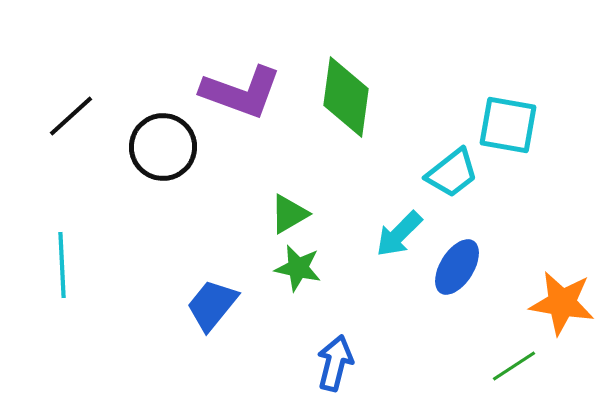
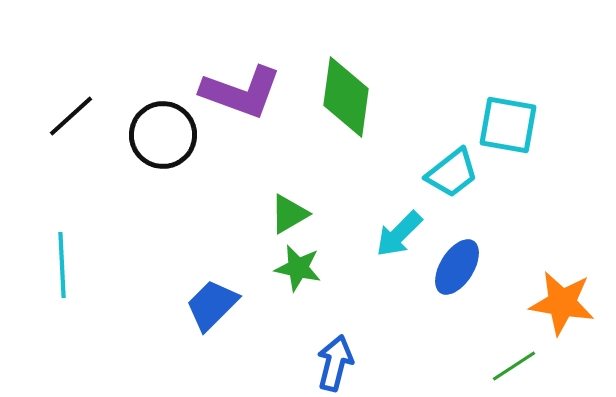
black circle: moved 12 px up
blue trapezoid: rotated 6 degrees clockwise
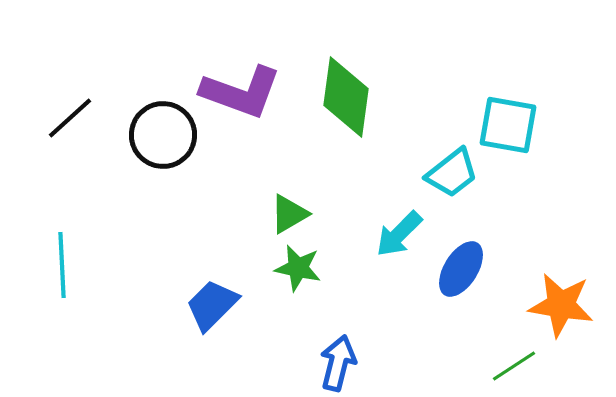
black line: moved 1 px left, 2 px down
blue ellipse: moved 4 px right, 2 px down
orange star: moved 1 px left, 2 px down
blue arrow: moved 3 px right
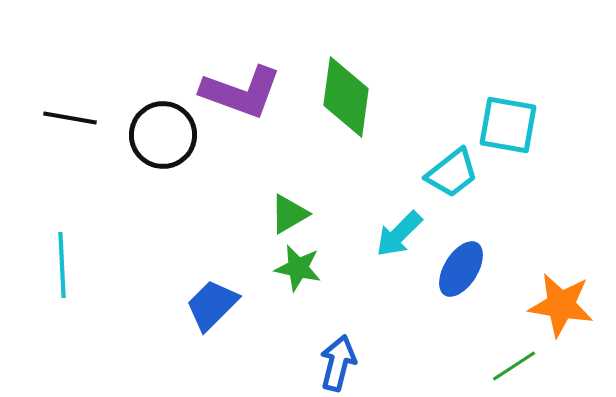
black line: rotated 52 degrees clockwise
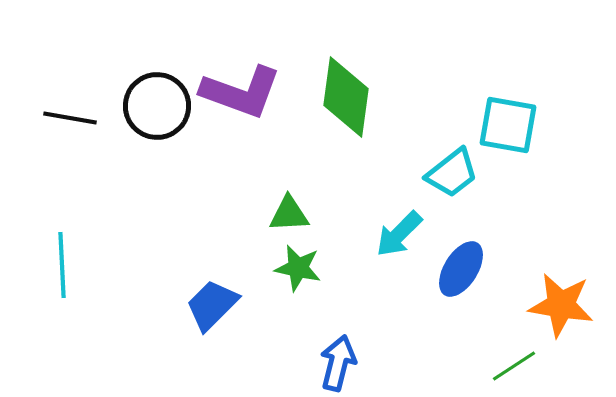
black circle: moved 6 px left, 29 px up
green triangle: rotated 27 degrees clockwise
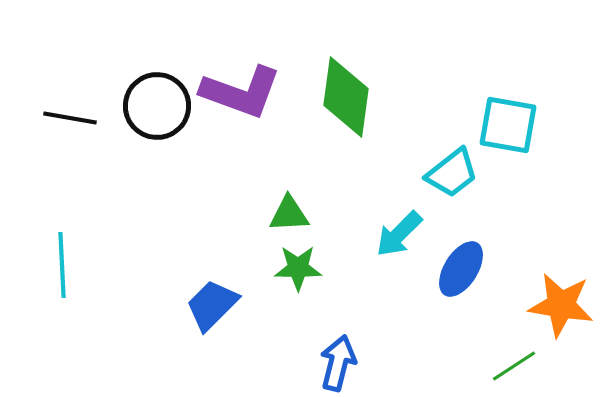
green star: rotated 12 degrees counterclockwise
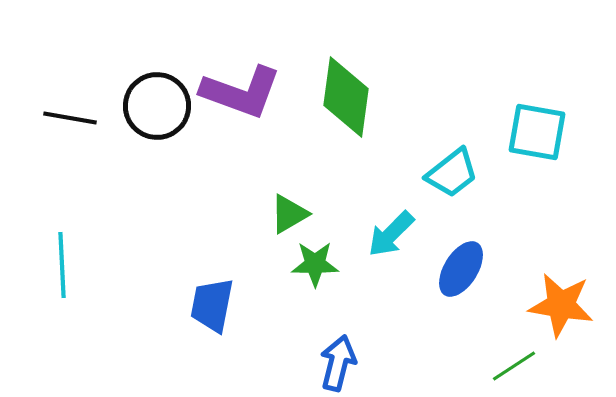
cyan square: moved 29 px right, 7 px down
green triangle: rotated 27 degrees counterclockwise
cyan arrow: moved 8 px left
green star: moved 17 px right, 4 px up
blue trapezoid: rotated 34 degrees counterclockwise
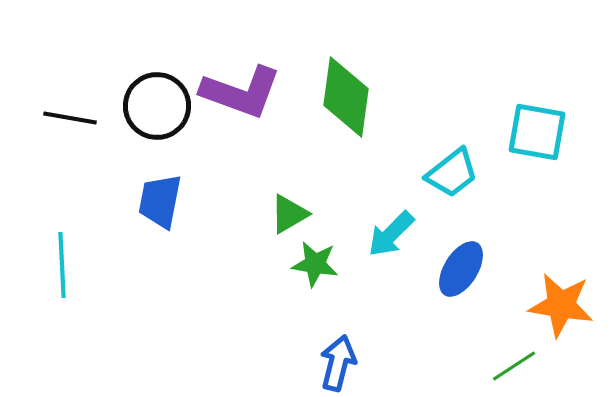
green star: rotated 9 degrees clockwise
blue trapezoid: moved 52 px left, 104 px up
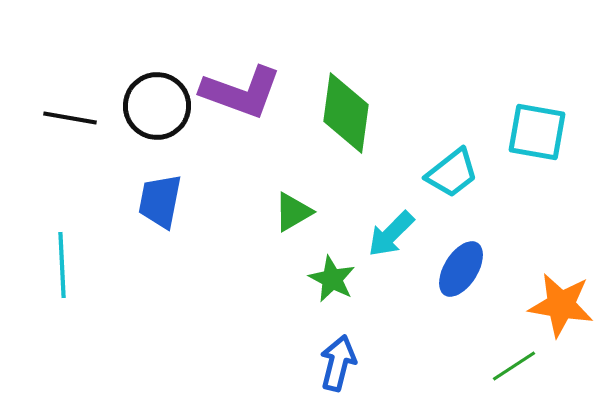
green diamond: moved 16 px down
green triangle: moved 4 px right, 2 px up
green star: moved 17 px right, 15 px down; rotated 18 degrees clockwise
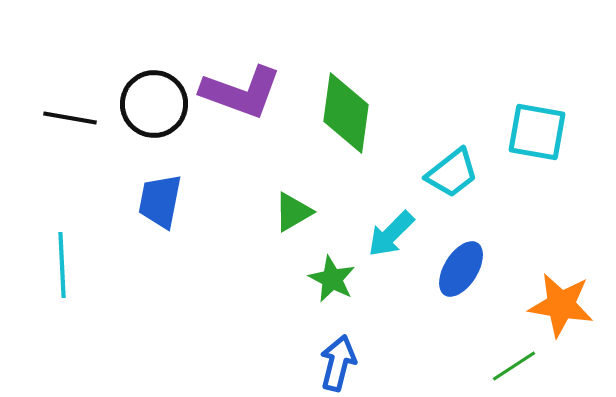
black circle: moved 3 px left, 2 px up
